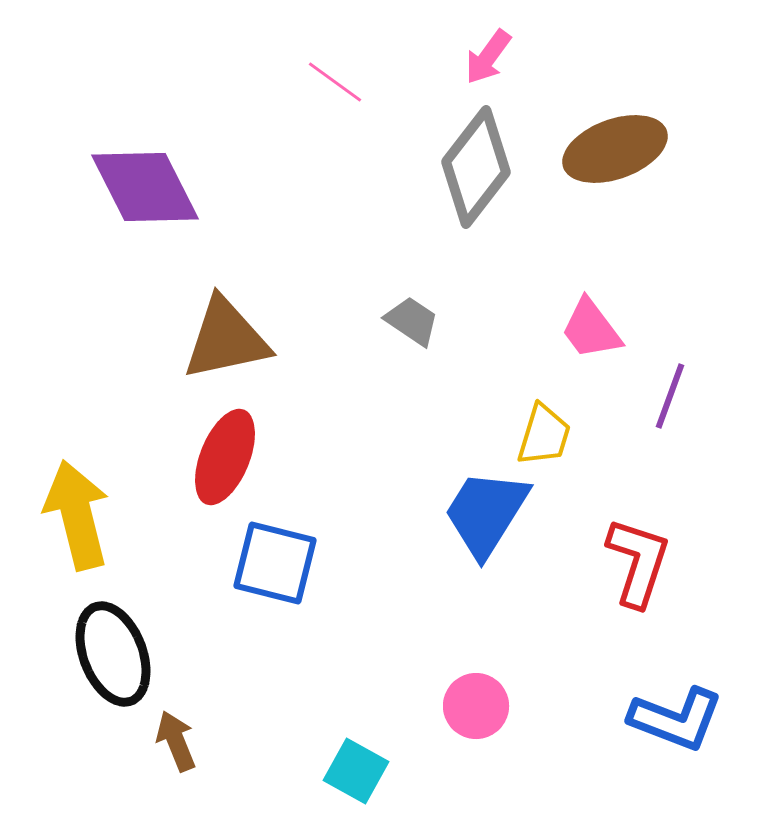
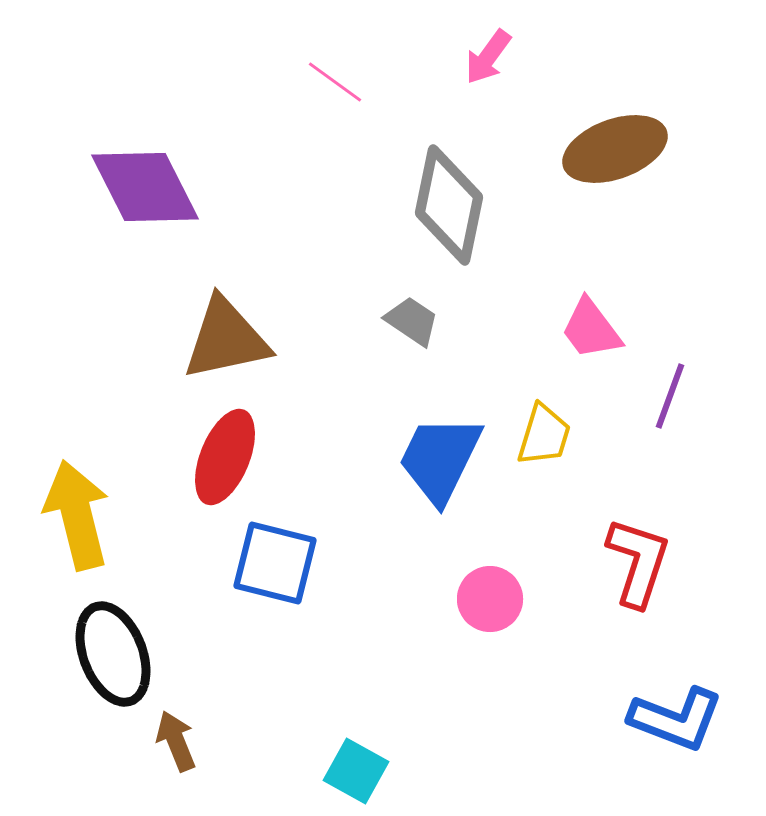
gray diamond: moved 27 px left, 38 px down; rotated 26 degrees counterclockwise
blue trapezoid: moved 46 px left, 54 px up; rotated 6 degrees counterclockwise
pink circle: moved 14 px right, 107 px up
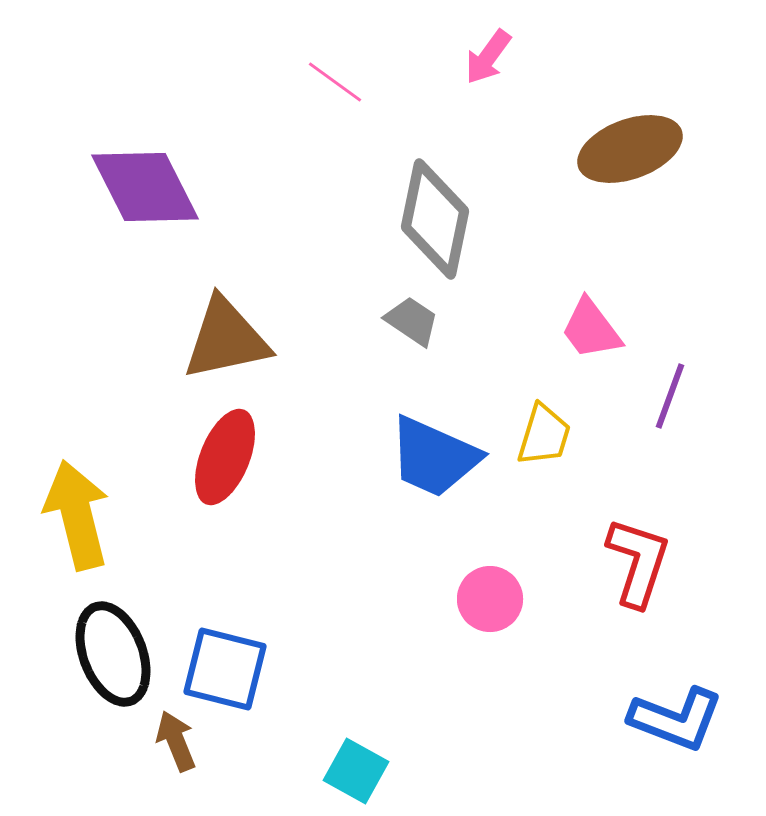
brown ellipse: moved 15 px right
gray diamond: moved 14 px left, 14 px down
blue trapezoid: moved 6 px left, 2 px up; rotated 92 degrees counterclockwise
blue square: moved 50 px left, 106 px down
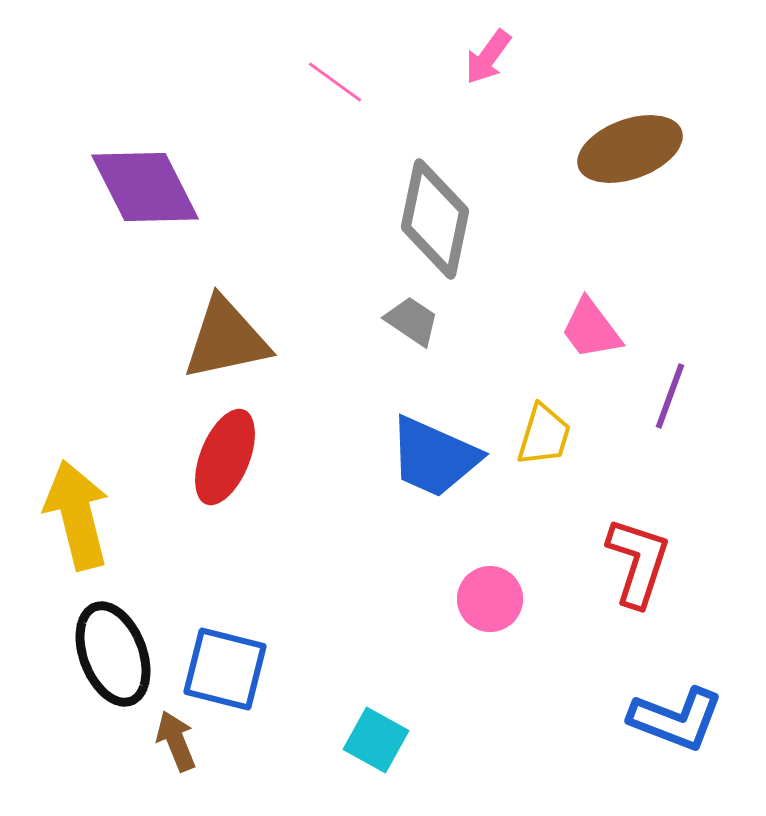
cyan square: moved 20 px right, 31 px up
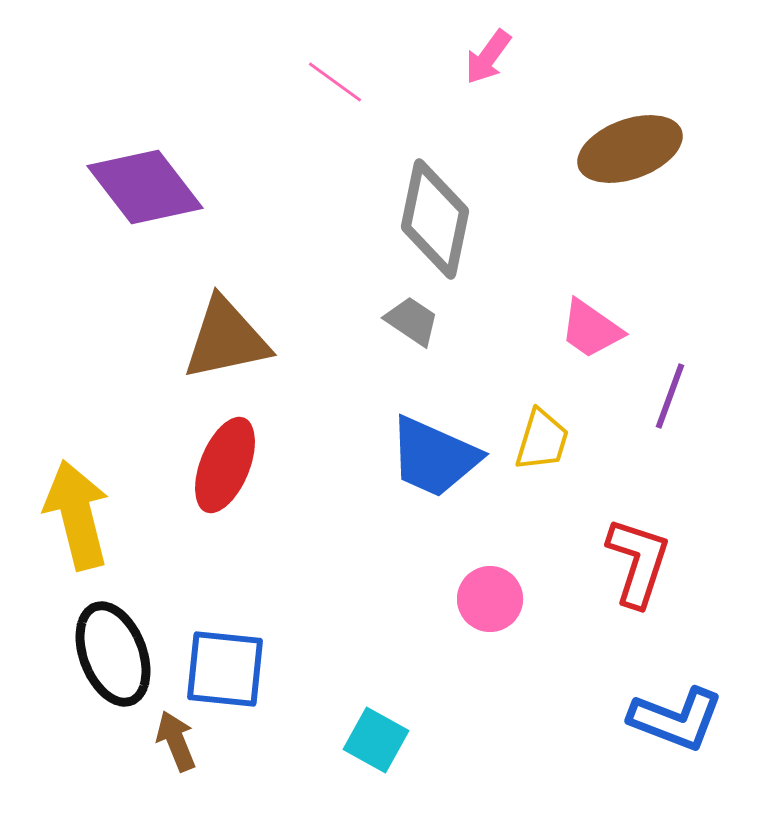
purple diamond: rotated 11 degrees counterclockwise
pink trapezoid: rotated 18 degrees counterclockwise
yellow trapezoid: moved 2 px left, 5 px down
red ellipse: moved 8 px down
blue square: rotated 8 degrees counterclockwise
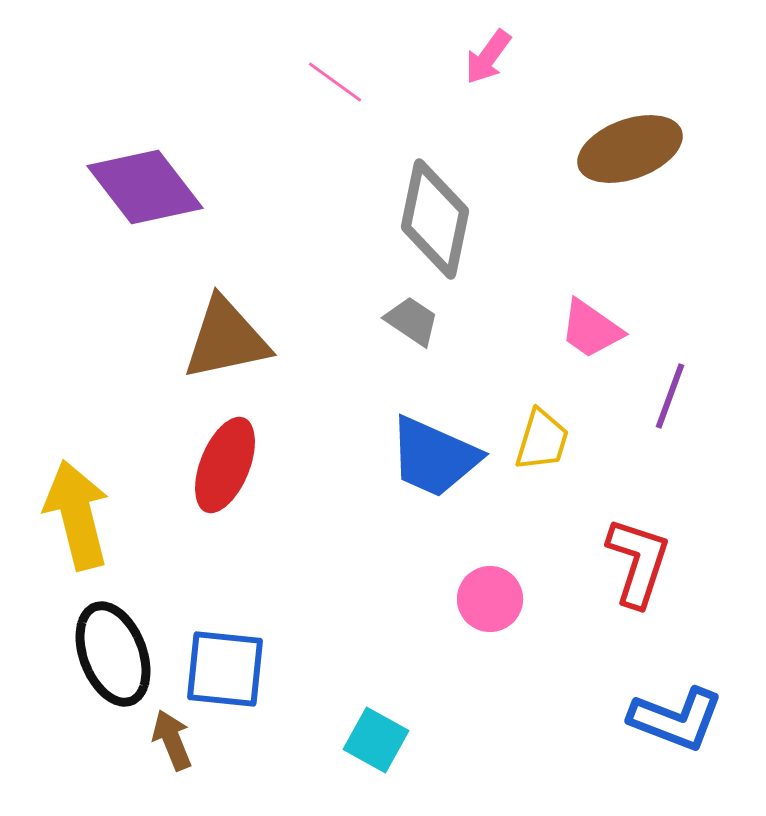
brown arrow: moved 4 px left, 1 px up
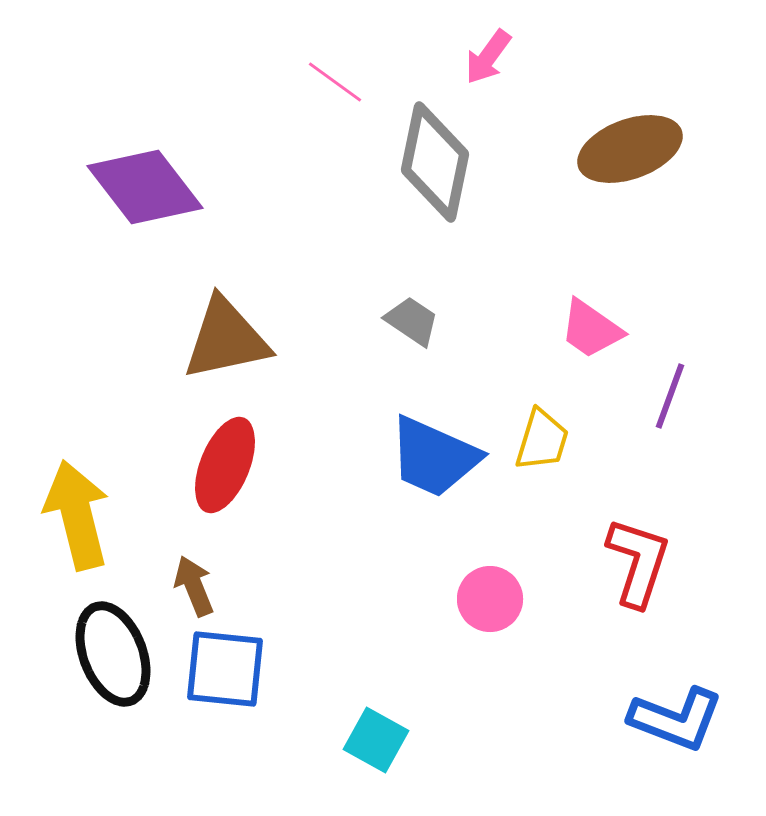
gray diamond: moved 57 px up
brown arrow: moved 22 px right, 154 px up
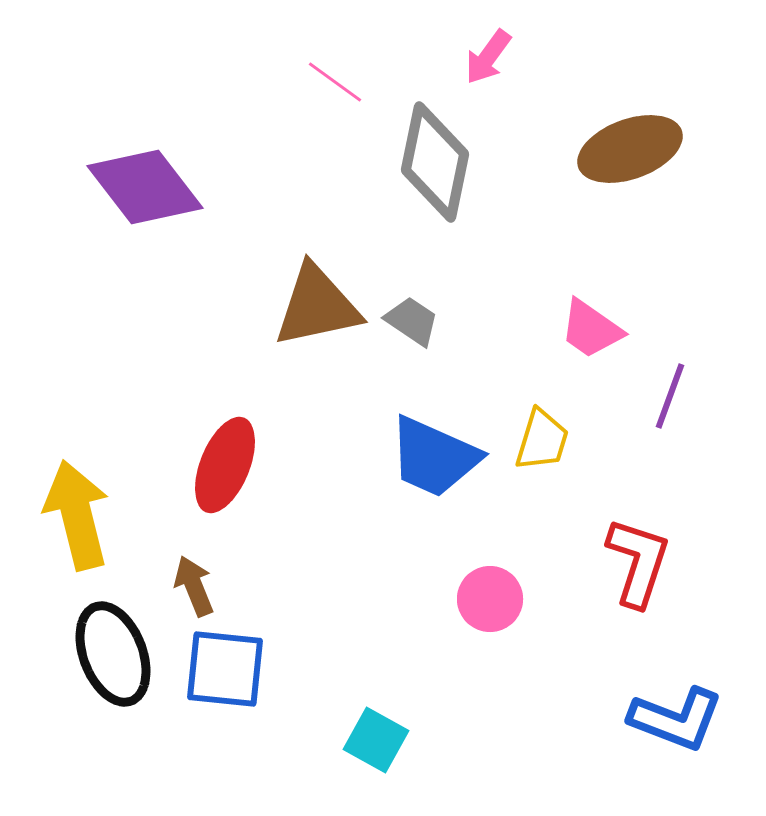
brown triangle: moved 91 px right, 33 px up
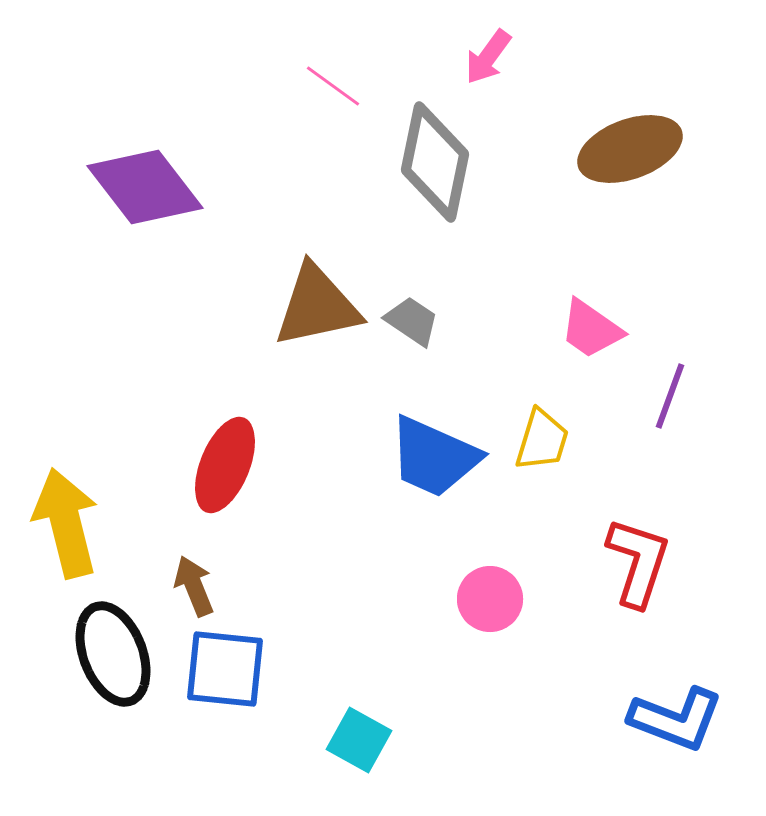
pink line: moved 2 px left, 4 px down
yellow arrow: moved 11 px left, 8 px down
cyan square: moved 17 px left
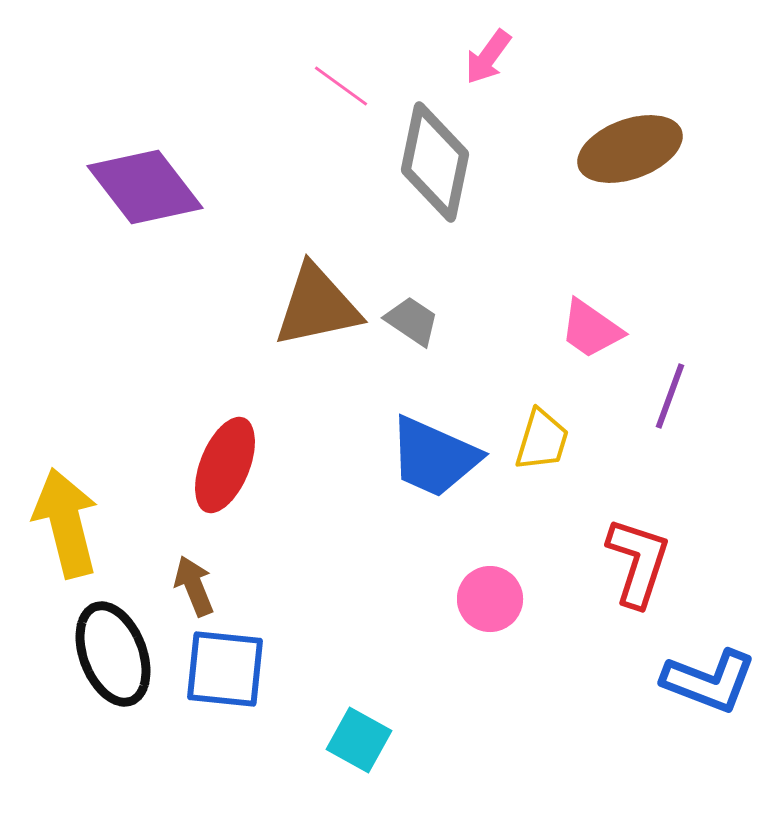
pink line: moved 8 px right
blue L-shape: moved 33 px right, 38 px up
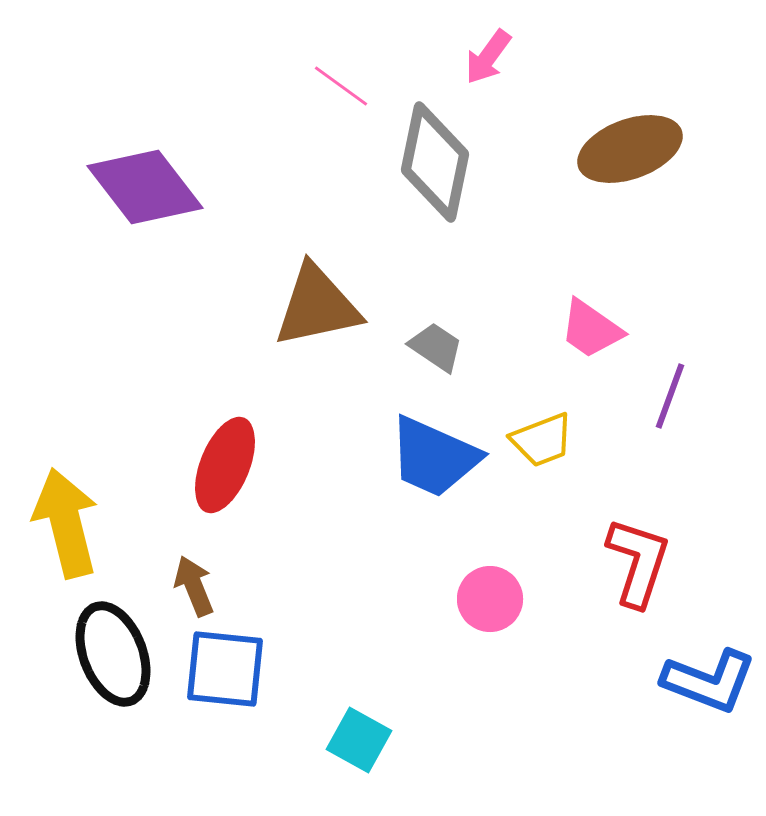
gray trapezoid: moved 24 px right, 26 px down
yellow trapezoid: rotated 52 degrees clockwise
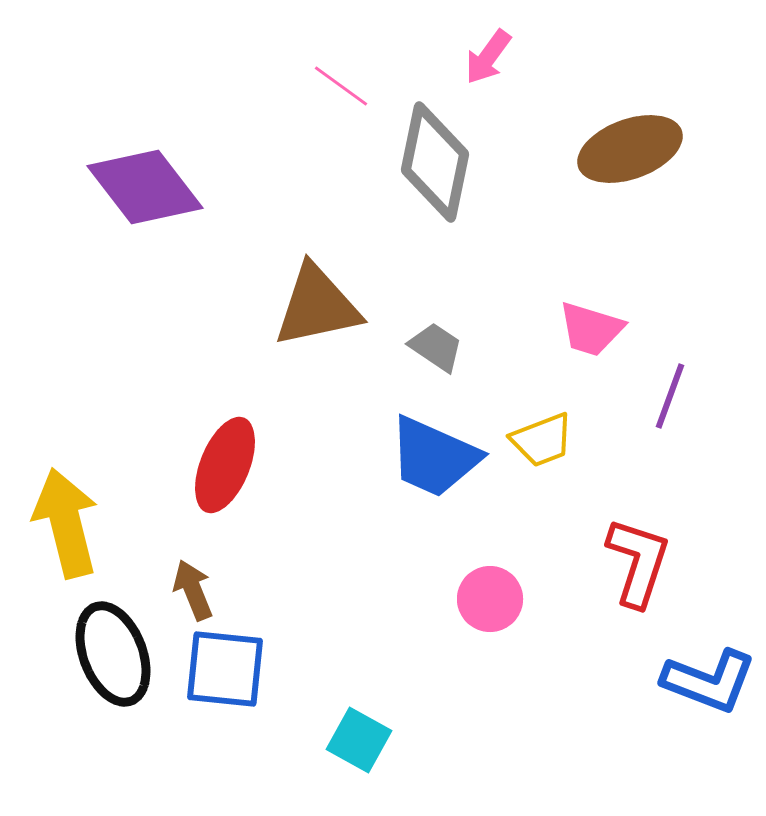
pink trapezoid: rotated 18 degrees counterclockwise
brown arrow: moved 1 px left, 4 px down
